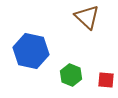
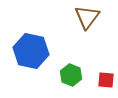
brown triangle: rotated 24 degrees clockwise
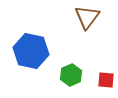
green hexagon: rotated 15 degrees clockwise
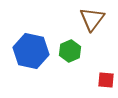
brown triangle: moved 5 px right, 2 px down
green hexagon: moved 1 px left, 24 px up
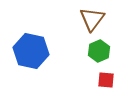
green hexagon: moved 29 px right
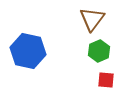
blue hexagon: moved 3 px left
